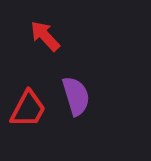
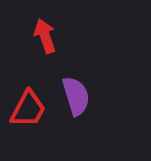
red arrow: rotated 24 degrees clockwise
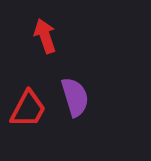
purple semicircle: moved 1 px left, 1 px down
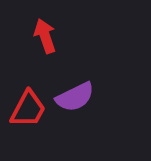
purple semicircle: rotated 81 degrees clockwise
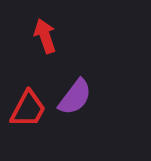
purple semicircle: rotated 27 degrees counterclockwise
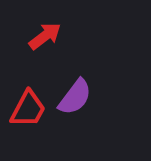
red arrow: rotated 72 degrees clockwise
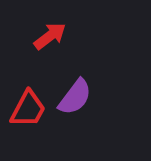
red arrow: moved 5 px right
